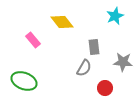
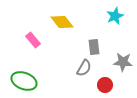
red circle: moved 3 px up
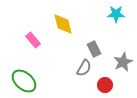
cyan star: moved 1 px right, 2 px up; rotated 24 degrees clockwise
yellow diamond: moved 1 px right, 2 px down; rotated 25 degrees clockwise
gray rectangle: moved 2 px down; rotated 21 degrees counterclockwise
gray star: rotated 30 degrees counterclockwise
green ellipse: rotated 20 degrees clockwise
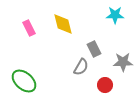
cyan star: moved 1 px left, 1 px down
pink rectangle: moved 4 px left, 12 px up; rotated 14 degrees clockwise
gray star: rotated 24 degrees clockwise
gray semicircle: moved 3 px left, 1 px up
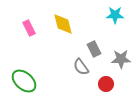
gray star: moved 2 px left, 3 px up
gray semicircle: rotated 114 degrees clockwise
red circle: moved 1 px right, 1 px up
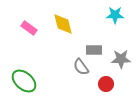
pink rectangle: rotated 28 degrees counterclockwise
gray rectangle: moved 1 px down; rotated 63 degrees counterclockwise
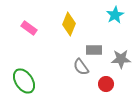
cyan star: rotated 30 degrees counterclockwise
yellow diamond: moved 6 px right; rotated 35 degrees clockwise
green ellipse: rotated 15 degrees clockwise
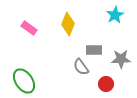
yellow diamond: moved 1 px left
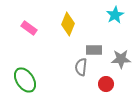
gray semicircle: rotated 42 degrees clockwise
green ellipse: moved 1 px right, 1 px up
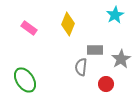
gray rectangle: moved 1 px right
gray star: rotated 30 degrees counterclockwise
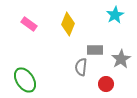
pink rectangle: moved 4 px up
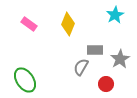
gray star: moved 1 px left
gray semicircle: rotated 24 degrees clockwise
